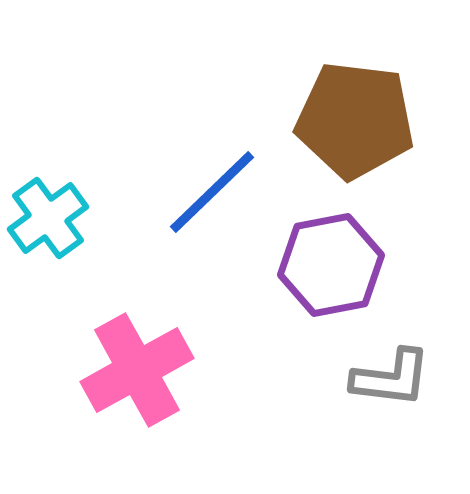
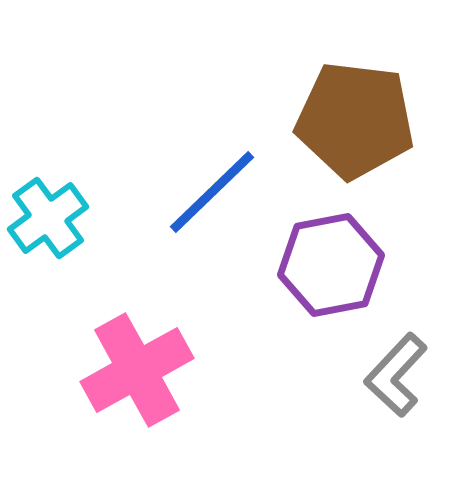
gray L-shape: moved 5 px right, 3 px up; rotated 126 degrees clockwise
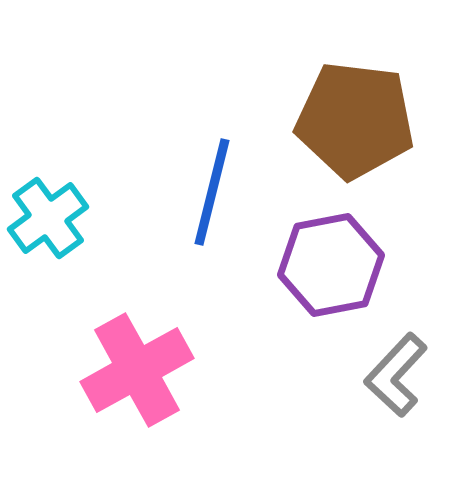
blue line: rotated 32 degrees counterclockwise
